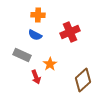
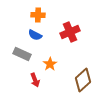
gray rectangle: moved 1 px up
red arrow: moved 1 px left, 3 px down
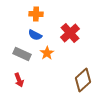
orange cross: moved 2 px left, 1 px up
red cross: moved 1 px down; rotated 18 degrees counterclockwise
orange star: moved 3 px left, 11 px up
red arrow: moved 16 px left
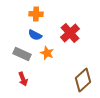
orange star: rotated 16 degrees counterclockwise
red arrow: moved 4 px right, 1 px up
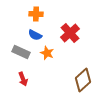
gray rectangle: moved 1 px left, 2 px up
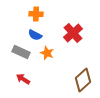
red cross: moved 3 px right
red arrow: rotated 144 degrees clockwise
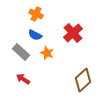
orange cross: rotated 24 degrees clockwise
gray rectangle: rotated 18 degrees clockwise
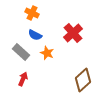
orange cross: moved 4 px left, 1 px up
red arrow: rotated 80 degrees clockwise
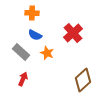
orange cross: rotated 24 degrees counterclockwise
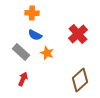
red cross: moved 5 px right, 1 px down
brown diamond: moved 3 px left
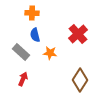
blue semicircle: rotated 48 degrees clockwise
orange star: moved 3 px right; rotated 16 degrees counterclockwise
brown diamond: rotated 15 degrees counterclockwise
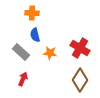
red cross: moved 2 px right, 14 px down; rotated 18 degrees counterclockwise
